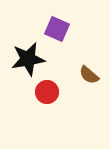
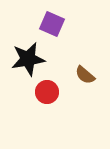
purple square: moved 5 px left, 5 px up
brown semicircle: moved 4 px left
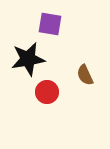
purple square: moved 2 px left; rotated 15 degrees counterclockwise
brown semicircle: rotated 25 degrees clockwise
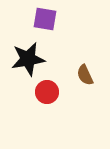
purple square: moved 5 px left, 5 px up
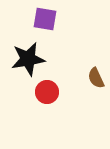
brown semicircle: moved 11 px right, 3 px down
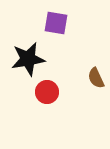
purple square: moved 11 px right, 4 px down
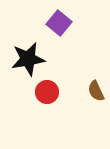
purple square: moved 3 px right; rotated 30 degrees clockwise
brown semicircle: moved 13 px down
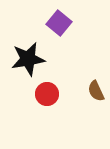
red circle: moved 2 px down
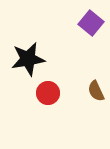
purple square: moved 32 px right
red circle: moved 1 px right, 1 px up
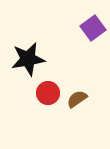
purple square: moved 2 px right, 5 px down; rotated 15 degrees clockwise
brown semicircle: moved 19 px left, 8 px down; rotated 80 degrees clockwise
